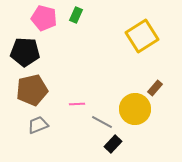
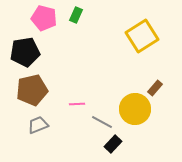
black pentagon: rotated 12 degrees counterclockwise
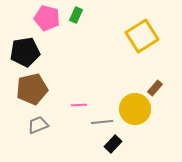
pink pentagon: moved 3 px right
brown pentagon: moved 1 px up
pink line: moved 2 px right, 1 px down
gray line: rotated 35 degrees counterclockwise
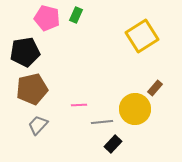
gray trapezoid: rotated 25 degrees counterclockwise
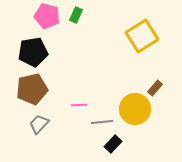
pink pentagon: moved 2 px up
black pentagon: moved 8 px right
gray trapezoid: moved 1 px right, 1 px up
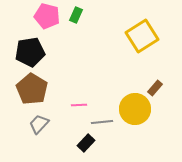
black pentagon: moved 3 px left
brown pentagon: rotated 28 degrees counterclockwise
black rectangle: moved 27 px left, 1 px up
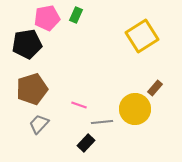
pink pentagon: moved 2 px down; rotated 25 degrees counterclockwise
black pentagon: moved 3 px left, 8 px up
brown pentagon: rotated 24 degrees clockwise
pink line: rotated 21 degrees clockwise
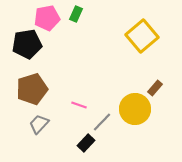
green rectangle: moved 1 px up
yellow square: rotated 8 degrees counterclockwise
gray line: rotated 40 degrees counterclockwise
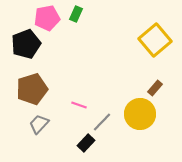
yellow square: moved 13 px right, 4 px down
black pentagon: moved 1 px left; rotated 12 degrees counterclockwise
yellow circle: moved 5 px right, 5 px down
